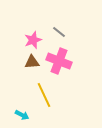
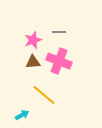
gray line: rotated 40 degrees counterclockwise
brown triangle: moved 1 px right
yellow line: rotated 25 degrees counterclockwise
cyan arrow: rotated 56 degrees counterclockwise
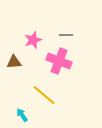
gray line: moved 7 px right, 3 px down
brown triangle: moved 19 px left
cyan arrow: rotated 96 degrees counterclockwise
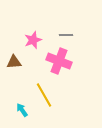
yellow line: rotated 20 degrees clockwise
cyan arrow: moved 5 px up
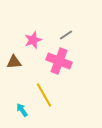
gray line: rotated 32 degrees counterclockwise
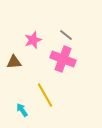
gray line: rotated 72 degrees clockwise
pink cross: moved 4 px right, 2 px up
yellow line: moved 1 px right
